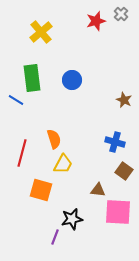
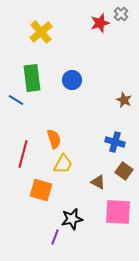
red star: moved 4 px right, 2 px down
red line: moved 1 px right, 1 px down
brown triangle: moved 8 px up; rotated 21 degrees clockwise
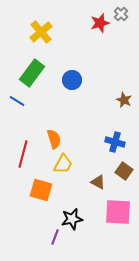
green rectangle: moved 5 px up; rotated 44 degrees clockwise
blue line: moved 1 px right, 1 px down
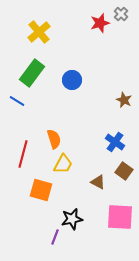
yellow cross: moved 2 px left
blue cross: rotated 18 degrees clockwise
pink square: moved 2 px right, 5 px down
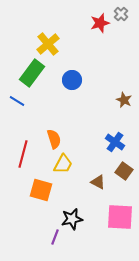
yellow cross: moved 9 px right, 12 px down
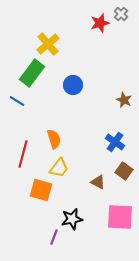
blue circle: moved 1 px right, 5 px down
yellow trapezoid: moved 4 px left, 4 px down; rotated 10 degrees clockwise
purple line: moved 1 px left
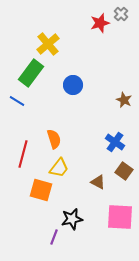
green rectangle: moved 1 px left
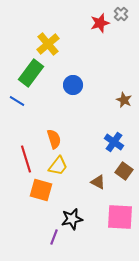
blue cross: moved 1 px left
red line: moved 3 px right, 5 px down; rotated 32 degrees counterclockwise
yellow trapezoid: moved 1 px left, 2 px up
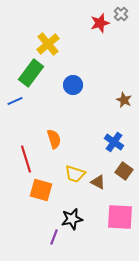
blue line: moved 2 px left; rotated 56 degrees counterclockwise
yellow trapezoid: moved 17 px right, 8 px down; rotated 70 degrees clockwise
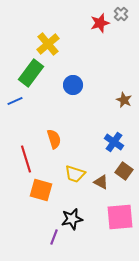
brown triangle: moved 3 px right
pink square: rotated 8 degrees counterclockwise
